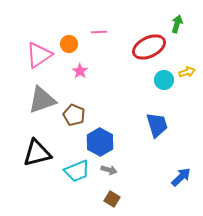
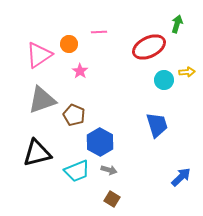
yellow arrow: rotated 14 degrees clockwise
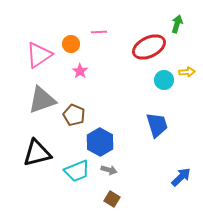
orange circle: moved 2 px right
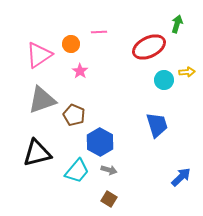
cyan trapezoid: rotated 28 degrees counterclockwise
brown square: moved 3 px left
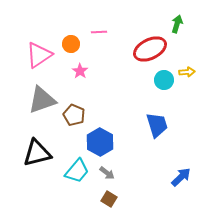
red ellipse: moved 1 px right, 2 px down
gray arrow: moved 2 px left, 3 px down; rotated 21 degrees clockwise
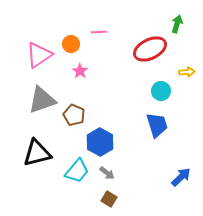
cyan circle: moved 3 px left, 11 px down
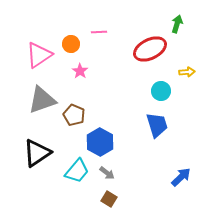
black triangle: rotated 20 degrees counterclockwise
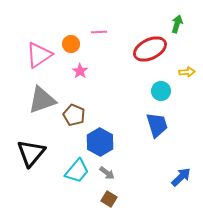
black triangle: moved 6 px left; rotated 16 degrees counterclockwise
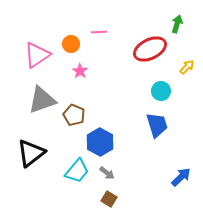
pink triangle: moved 2 px left
yellow arrow: moved 5 px up; rotated 42 degrees counterclockwise
black triangle: rotated 12 degrees clockwise
